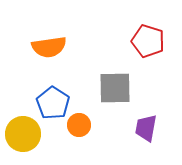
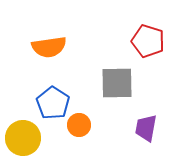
gray square: moved 2 px right, 5 px up
yellow circle: moved 4 px down
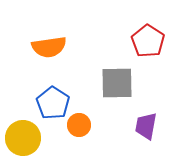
red pentagon: rotated 16 degrees clockwise
purple trapezoid: moved 2 px up
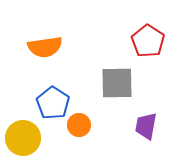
orange semicircle: moved 4 px left
